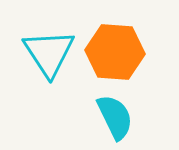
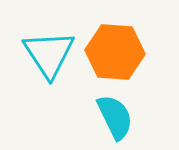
cyan triangle: moved 1 px down
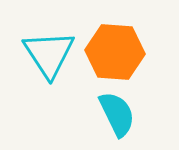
cyan semicircle: moved 2 px right, 3 px up
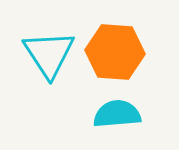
cyan semicircle: rotated 69 degrees counterclockwise
